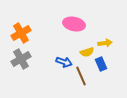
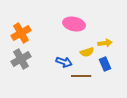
blue rectangle: moved 4 px right
brown line: rotated 66 degrees counterclockwise
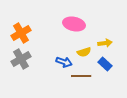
yellow semicircle: moved 3 px left
blue rectangle: rotated 24 degrees counterclockwise
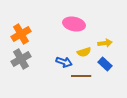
orange cross: moved 1 px down
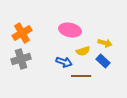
pink ellipse: moved 4 px left, 6 px down
orange cross: moved 1 px right, 1 px up
yellow arrow: rotated 24 degrees clockwise
yellow semicircle: moved 1 px left, 1 px up
gray cross: rotated 12 degrees clockwise
blue rectangle: moved 2 px left, 3 px up
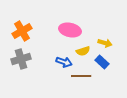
orange cross: moved 2 px up
blue rectangle: moved 1 px left, 1 px down
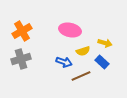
brown line: rotated 24 degrees counterclockwise
